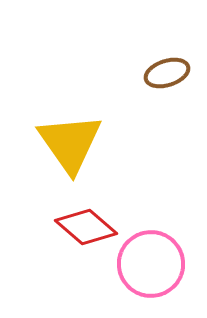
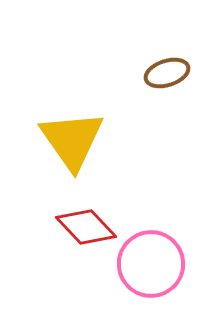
yellow triangle: moved 2 px right, 3 px up
red diamond: rotated 6 degrees clockwise
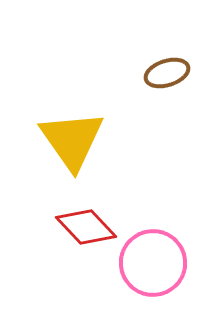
pink circle: moved 2 px right, 1 px up
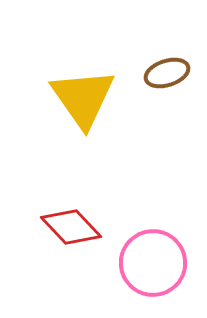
yellow triangle: moved 11 px right, 42 px up
red diamond: moved 15 px left
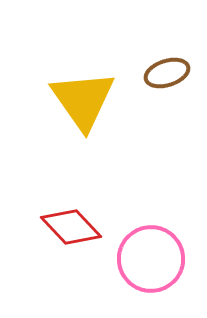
yellow triangle: moved 2 px down
pink circle: moved 2 px left, 4 px up
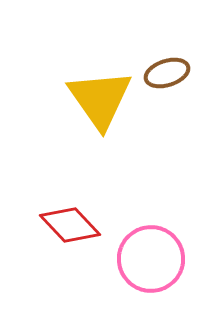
yellow triangle: moved 17 px right, 1 px up
red diamond: moved 1 px left, 2 px up
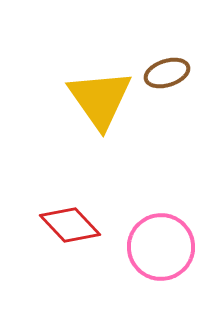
pink circle: moved 10 px right, 12 px up
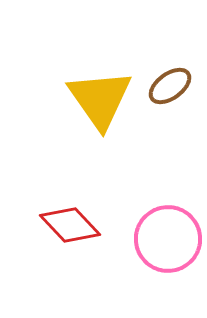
brown ellipse: moved 3 px right, 13 px down; rotated 18 degrees counterclockwise
pink circle: moved 7 px right, 8 px up
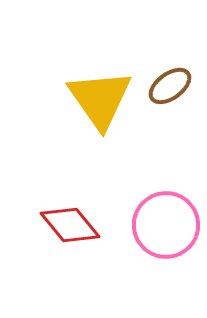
red diamond: rotated 4 degrees clockwise
pink circle: moved 2 px left, 14 px up
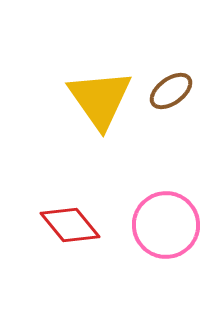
brown ellipse: moved 1 px right, 5 px down
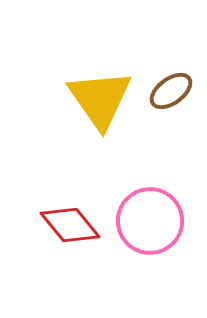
pink circle: moved 16 px left, 4 px up
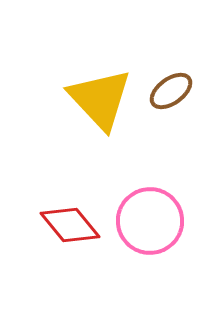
yellow triangle: rotated 8 degrees counterclockwise
